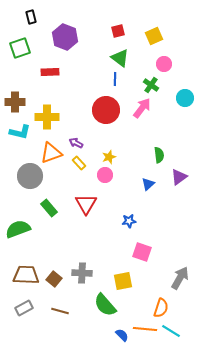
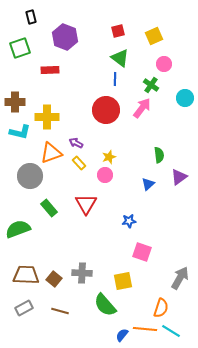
red rectangle at (50, 72): moved 2 px up
blue semicircle at (122, 335): rotated 96 degrees counterclockwise
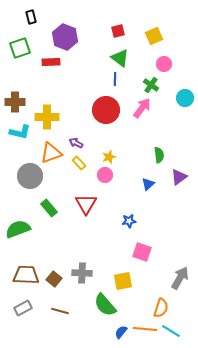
red rectangle at (50, 70): moved 1 px right, 8 px up
gray rectangle at (24, 308): moved 1 px left
blue semicircle at (122, 335): moved 1 px left, 3 px up
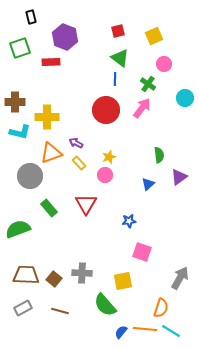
green cross at (151, 85): moved 3 px left, 1 px up
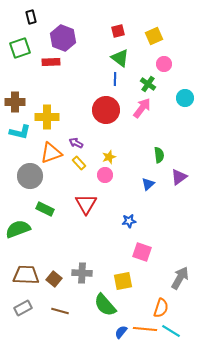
purple hexagon at (65, 37): moved 2 px left, 1 px down
green rectangle at (49, 208): moved 4 px left, 1 px down; rotated 24 degrees counterclockwise
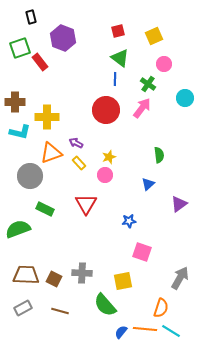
red rectangle at (51, 62): moved 11 px left; rotated 54 degrees clockwise
purple triangle at (179, 177): moved 27 px down
brown square at (54, 279): rotated 14 degrees counterclockwise
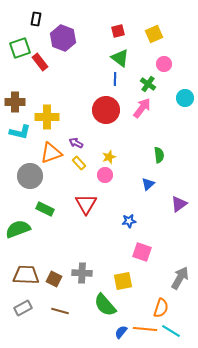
black rectangle at (31, 17): moved 5 px right, 2 px down; rotated 24 degrees clockwise
yellow square at (154, 36): moved 2 px up
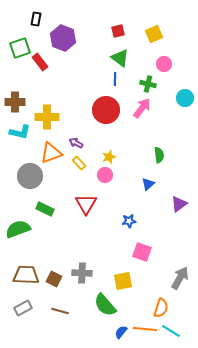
green cross at (148, 84): rotated 21 degrees counterclockwise
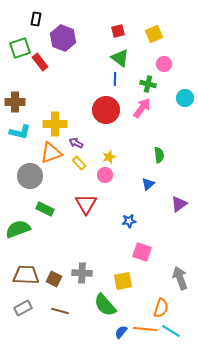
yellow cross at (47, 117): moved 8 px right, 7 px down
gray arrow at (180, 278): rotated 50 degrees counterclockwise
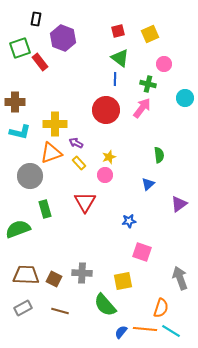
yellow square at (154, 34): moved 4 px left
red triangle at (86, 204): moved 1 px left, 2 px up
green rectangle at (45, 209): rotated 48 degrees clockwise
